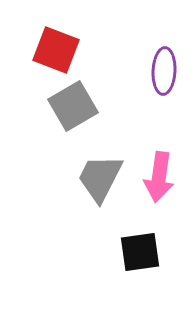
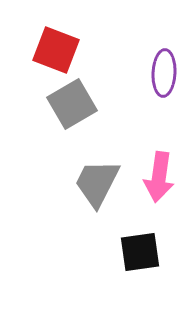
purple ellipse: moved 2 px down
gray square: moved 1 px left, 2 px up
gray trapezoid: moved 3 px left, 5 px down
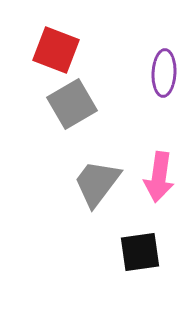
gray trapezoid: rotated 10 degrees clockwise
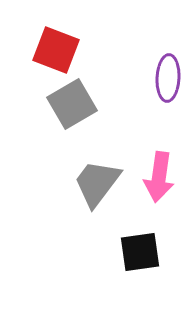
purple ellipse: moved 4 px right, 5 px down
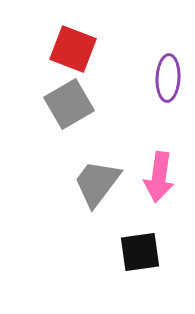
red square: moved 17 px right, 1 px up
gray square: moved 3 px left
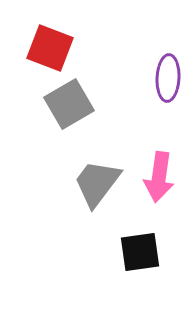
red square: moved 23 px left, 1 px up
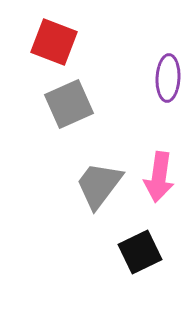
red square: moved 4 px right, 6 px up
gray square: rotated 6 degrees clockwise
gray trapezoid: moved 2 px right, 2 px down
black square: rotated 18 degrees counterclockwise
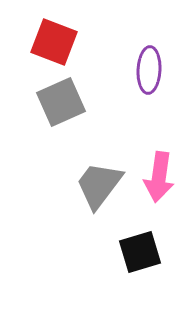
purple ellipse: moved 19 px left, 8 px up
gray square: moved 8 px left, 2 px up
black square: rotated 9 degrees clockwise
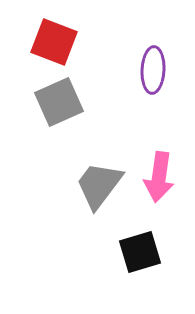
purple ellipse: moved 4 px right
gray square: moved 2 px left
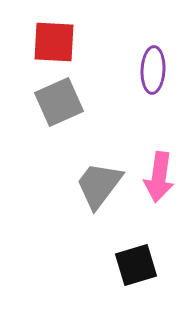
red square: rotated 18 degrees counterclockwise
black square: moved 4 px left, 13 px down
